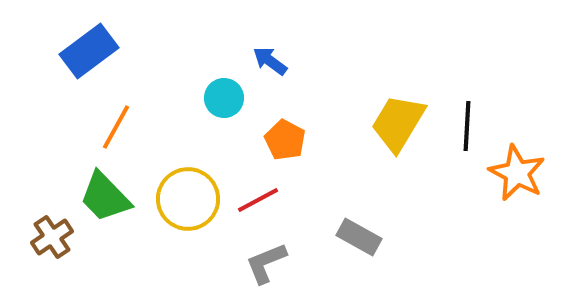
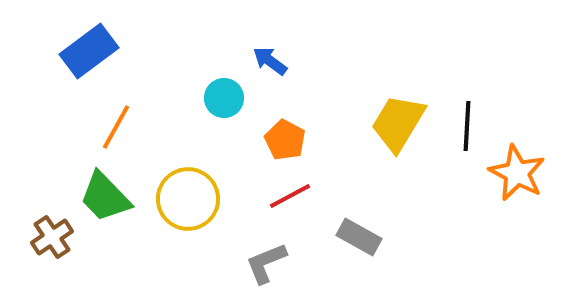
red line: moved 32 px right, 4 px up
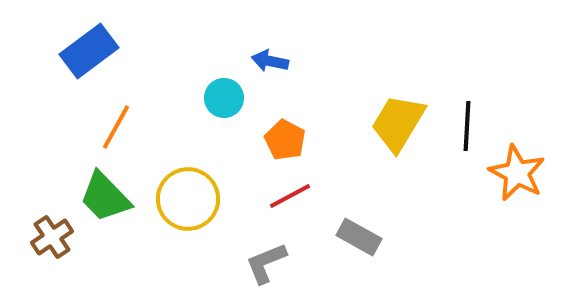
blue arrow: rotated 24 degrees counterclockwise
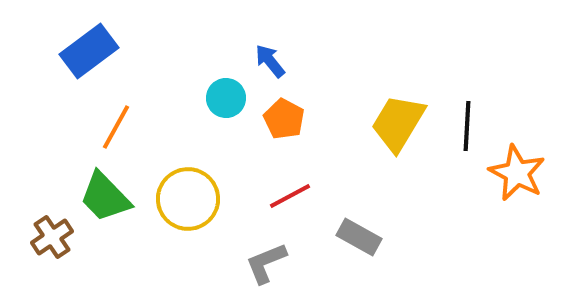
blue arrow: rotated 39 degrees clockwise
cyan circle: moved 2 px right
orange pentagon: moved 1 px left, 21 px up
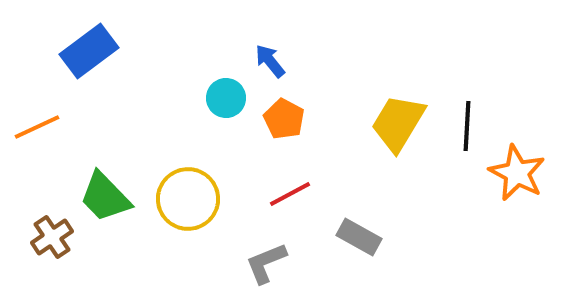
orange line: moved 79 px left; rotated 36 degrees clockwise
red line: moved 2 px up
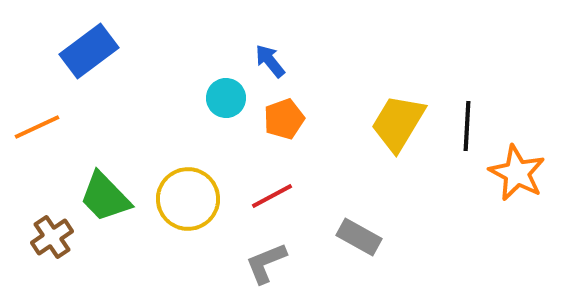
orange pentagon: rotated 24 degrees clockwise
red line: moved 18 px left, 2 px down
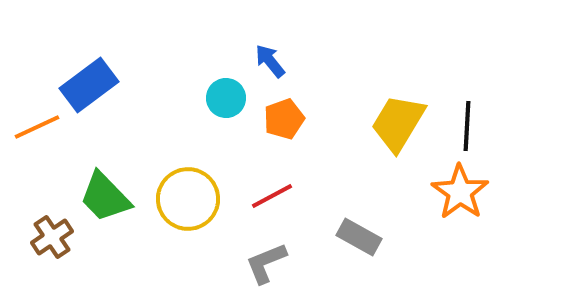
blue rectangle: moved 34 px down
orange star: moved 57 px left, 19 px down; rotated 8 degrees clockwise
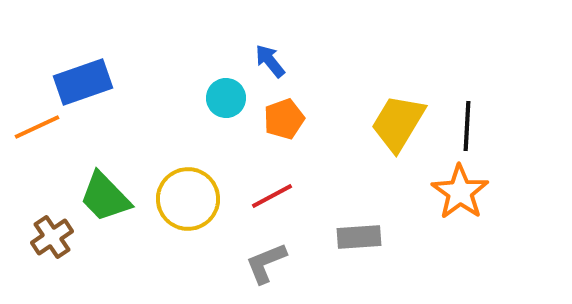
blue rectangle: moved 6 px left, 3 px up; rotated 18 degrees clockwise
gray rectangle: rotated 33 degrees counterclockwise
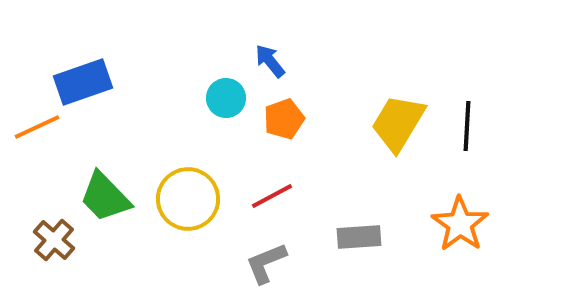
orange star: moved 32 px down
brown cross: moved 2 px right, 3 px down; rotated 15 degrees counterclockwise
